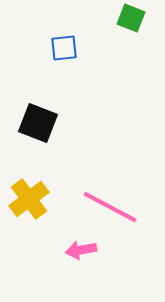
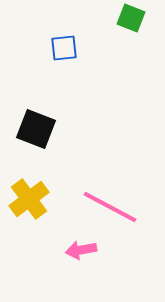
black square: moved 2 px left, 6 px down
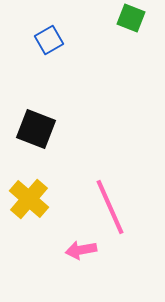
blue square: moved 15 px left, 8 px up; rotated 24 degrees counterclockwise
yellow cross: rotated 12 degrees counterclockwise
pink line: rotated 38 degrees clockwise
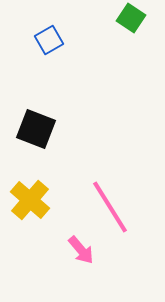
green square: rotated 12 degrees clockwise
yellow cross: moved 1 px right, 1 px down
pink line: rotated 8 degrees counterclockwise
pink arrow: rotated 120 degrees counterclockwise
